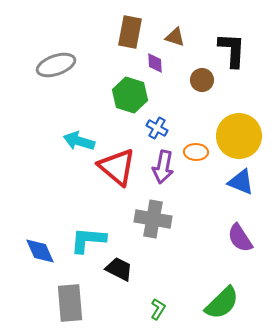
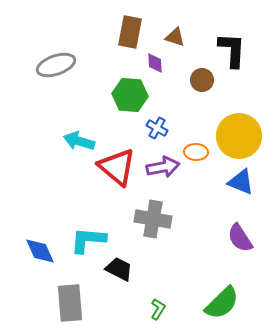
green hexagon: rotated 12 degrees counterclockwise
purple arrow: rotated 112 degrees counterclockwise
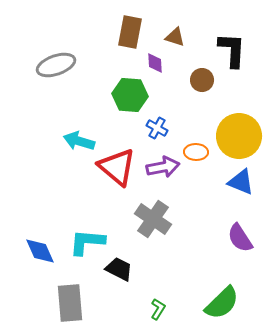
gray cross: rotated 24 degrees clockwise
cyan L-shape: moved 1 px left, 2 px down
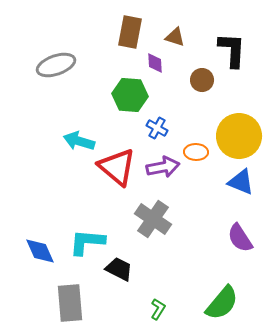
green semicircle: rotated 6 degrees counterclockwise
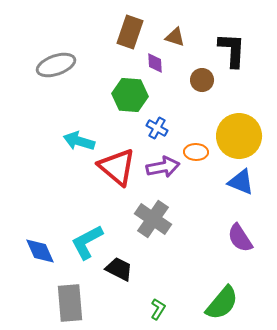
brown rectangle: rotated 8 degrees clockwise
cyan L-shape: rotated 33 degrees counterclockwise
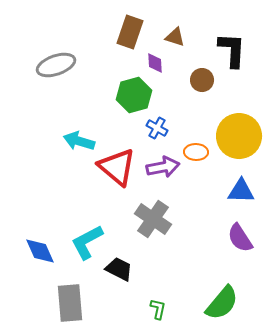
green hexagon: moved 4 px right; rotated 20 degrees counterclockwise
blue triangle: moved 9 px down; rotated 20 degrees counterclockwise
green L-shape: rotated 20 degrees counterclockwise
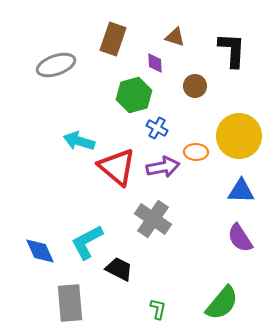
brown rectangle: moved 17 px left, 7 px down
brown circle: moved 7 px left, 6 px down
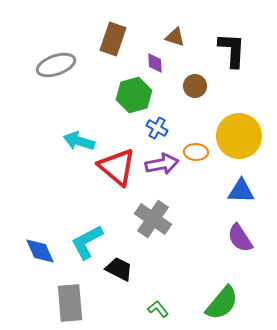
purple arrow: moved 1 px left, 3 px up
green L-shape: rotated 50 degrees counterclockwise
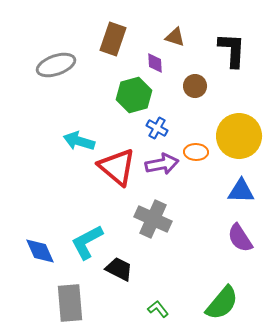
gray cross: rotated 9 degrees counterclockwise
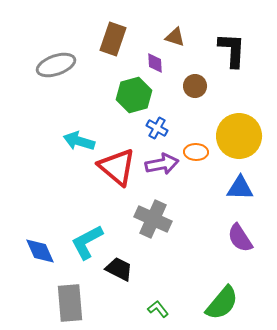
blue triangle: moved 1 px left, 3 px up
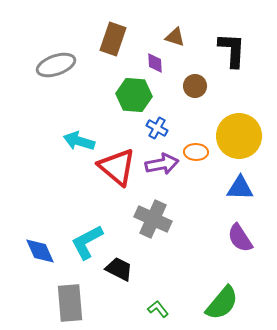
green hexagon: rotated 20 degrees clockwise
